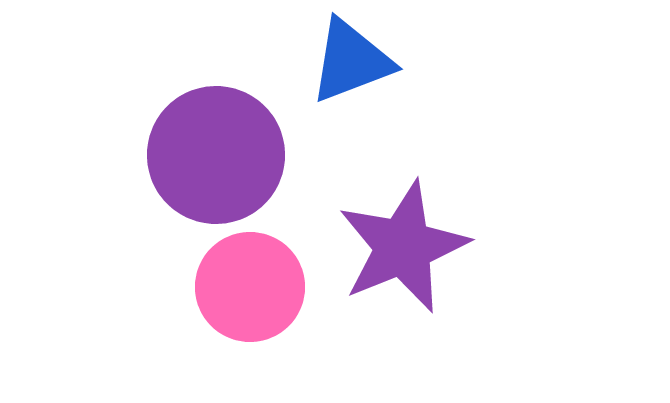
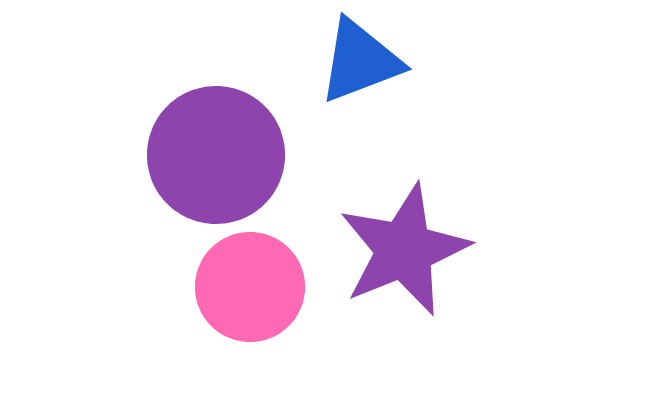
blue triangle: moved 9 px right
purple star: moved 1 px right, 3 px down
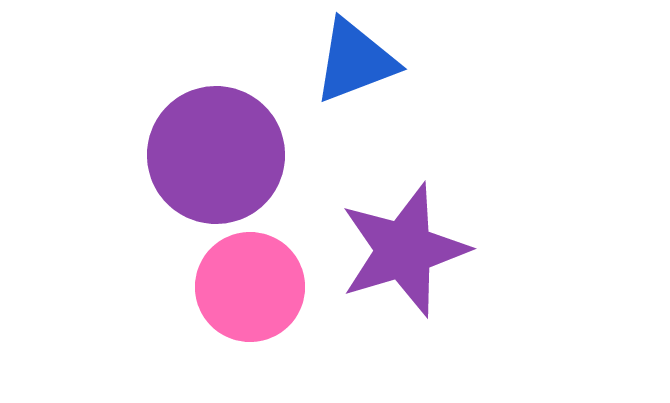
blue triangle: moved 5 px left
purple star: rotated 5 degrees clockwise
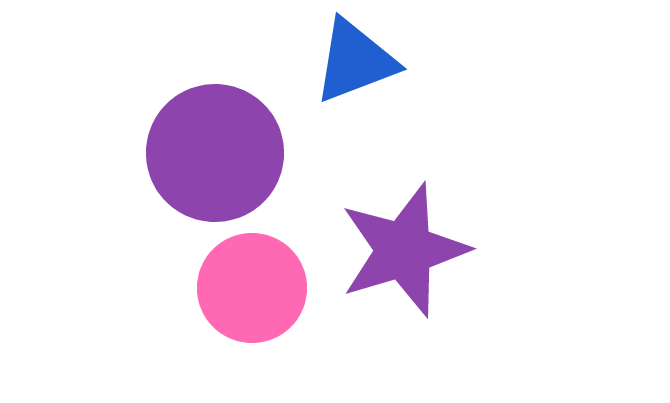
purple circle: moved 1 px left, 2 px up
pink circle: moved 2 px right, 1 px down
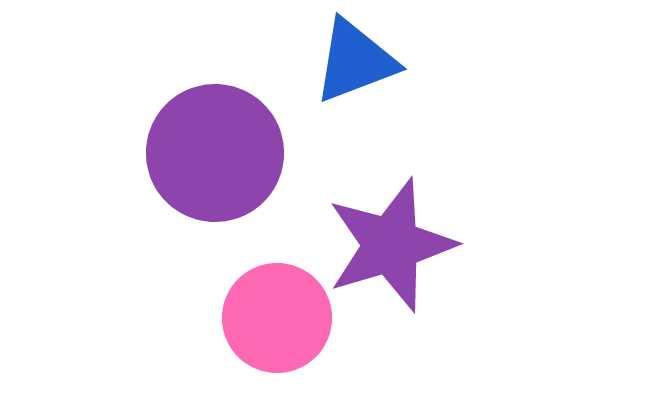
purple star: moved 13 px left, 5 px up
pink circle: moved 25 px right, 30 px down
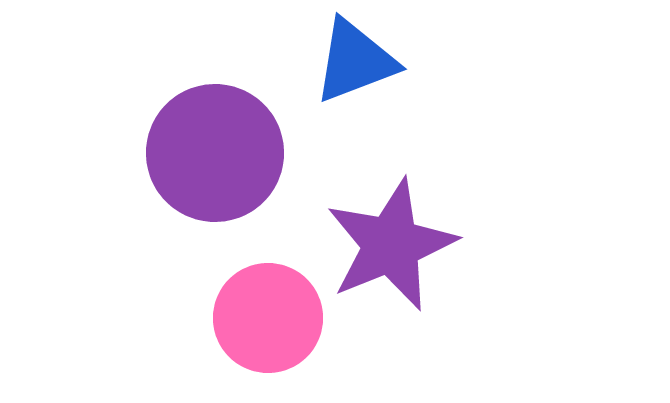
purple star: rotated 5 degrees counterclockwise
pink circle: moved 9 px left
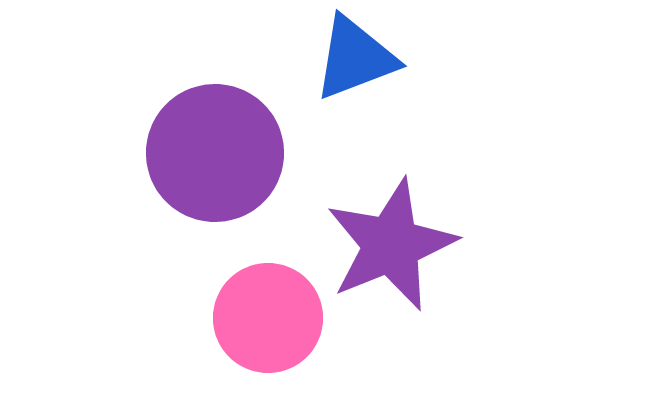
blue triangle: moved 3 px up
